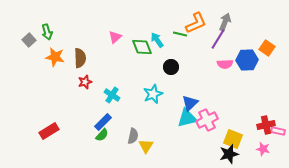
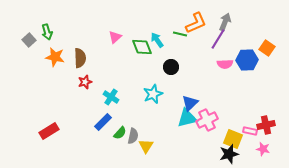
cyan cross: moved 1 px left, 2 px down
pink rectangle: moved 28 px left
green semicircle: moved 18 px right, 2 px up
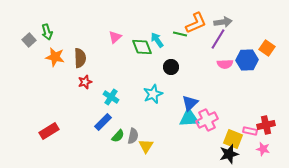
gray arrow: moved 2 px left; rotated 60 degrees clockwise
cyan triangle: moved 2 px right; rotated 10 degrees clockwise
green semicircle: moved 2 px left, 3 px down
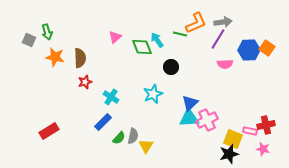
gray square: rotated 24 degrees counterclockwise
blue hexagon: moved 2 px right, 10 px up
green semicircle: moved 1 px right, 2 px down
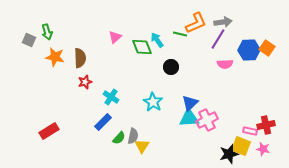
cyan star: moved 8 px down; rotated 18 degrees counterclockwise
yellow square: moved 8 px right, 7 px down
yellow triangle: moved 4 px left
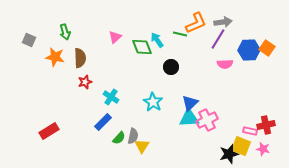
green arrow: moved 18 px right
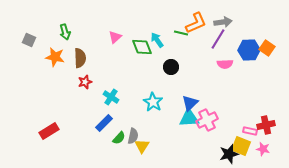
green line: moved 1 px right, 1 px up
blue rectangle: moved 1 px right, 1 px down
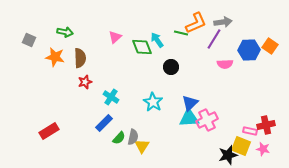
green arrow: rotated 63 degrees counterclockwise
purple line: moved 4 px left
orange square: moved 3 px right, 2 px up
gray semicircle: moved 1 px down
black star: moved 1 px left, 1 px down
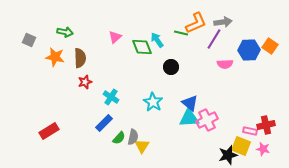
blue triangle: rotated 36 degrees counterclockwise
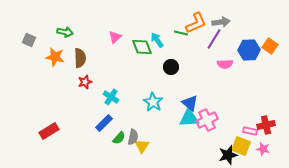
gray arrow: moved 2 px left
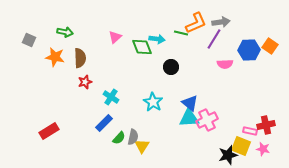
cyan arrow: moved 1 px up; rotated 133 degrees clockwise
